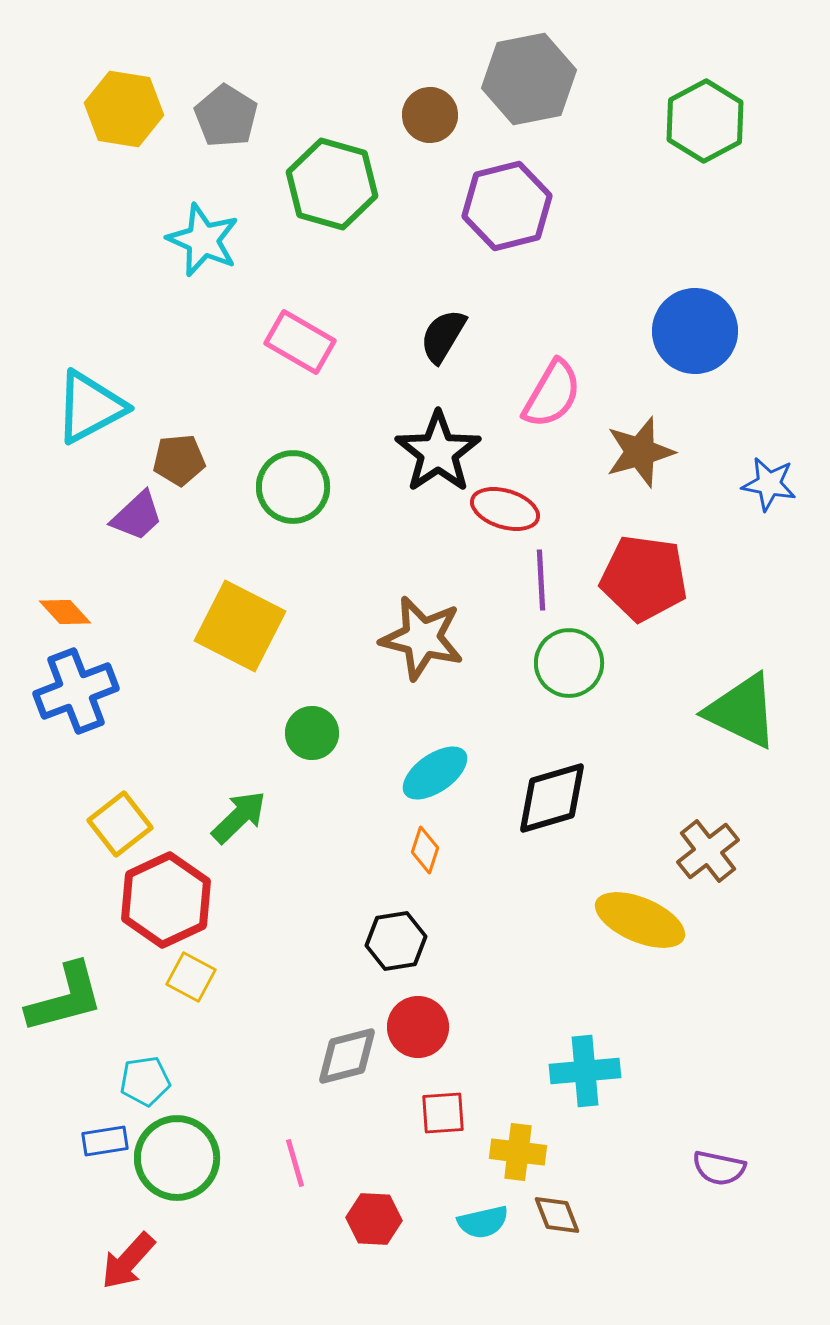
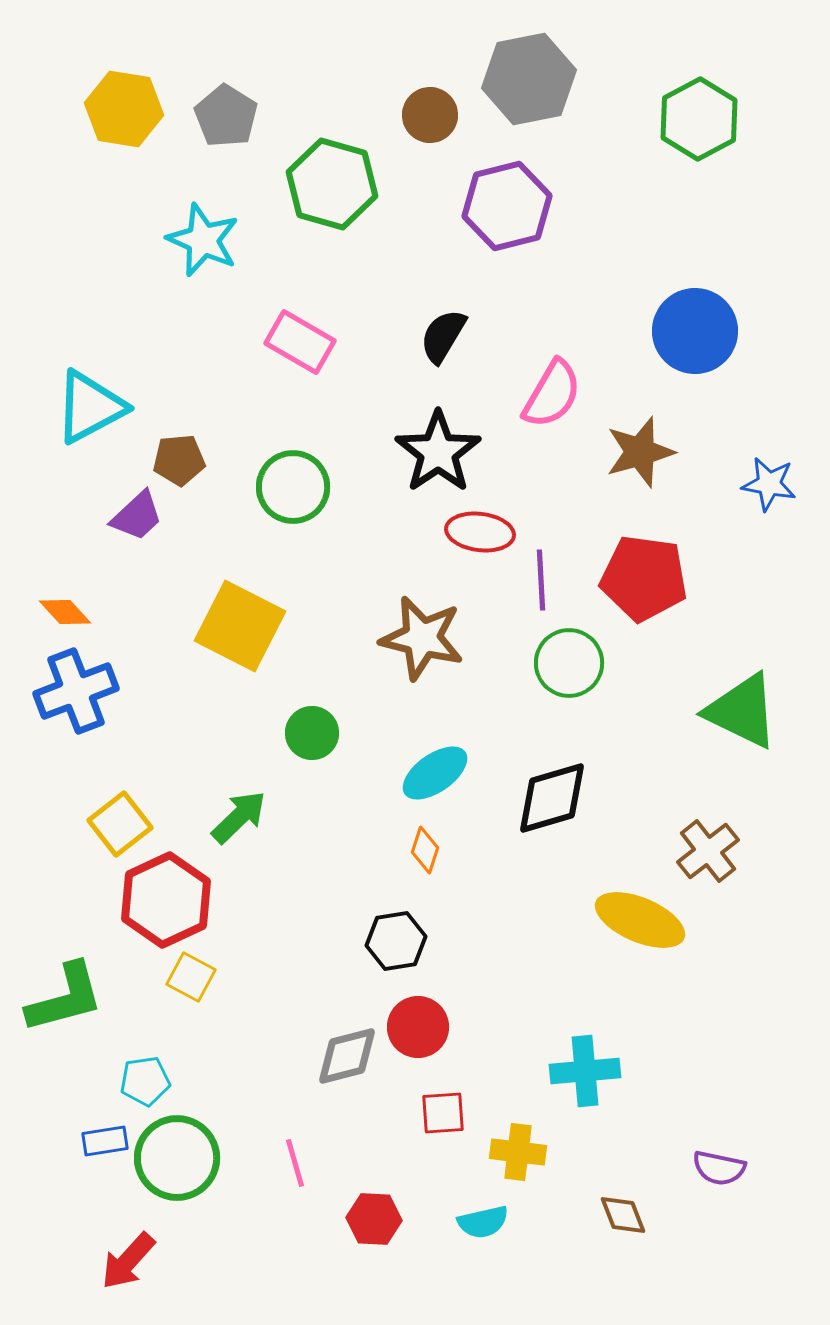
green hexagon at (705, 121): moved 6 px left, 2 px up
red ellipse at (505, 509): moved 25 px left, 23 px down; rotated 10 degrees counterclockwise
brown diamond at (557, 1215): moved 66 px right
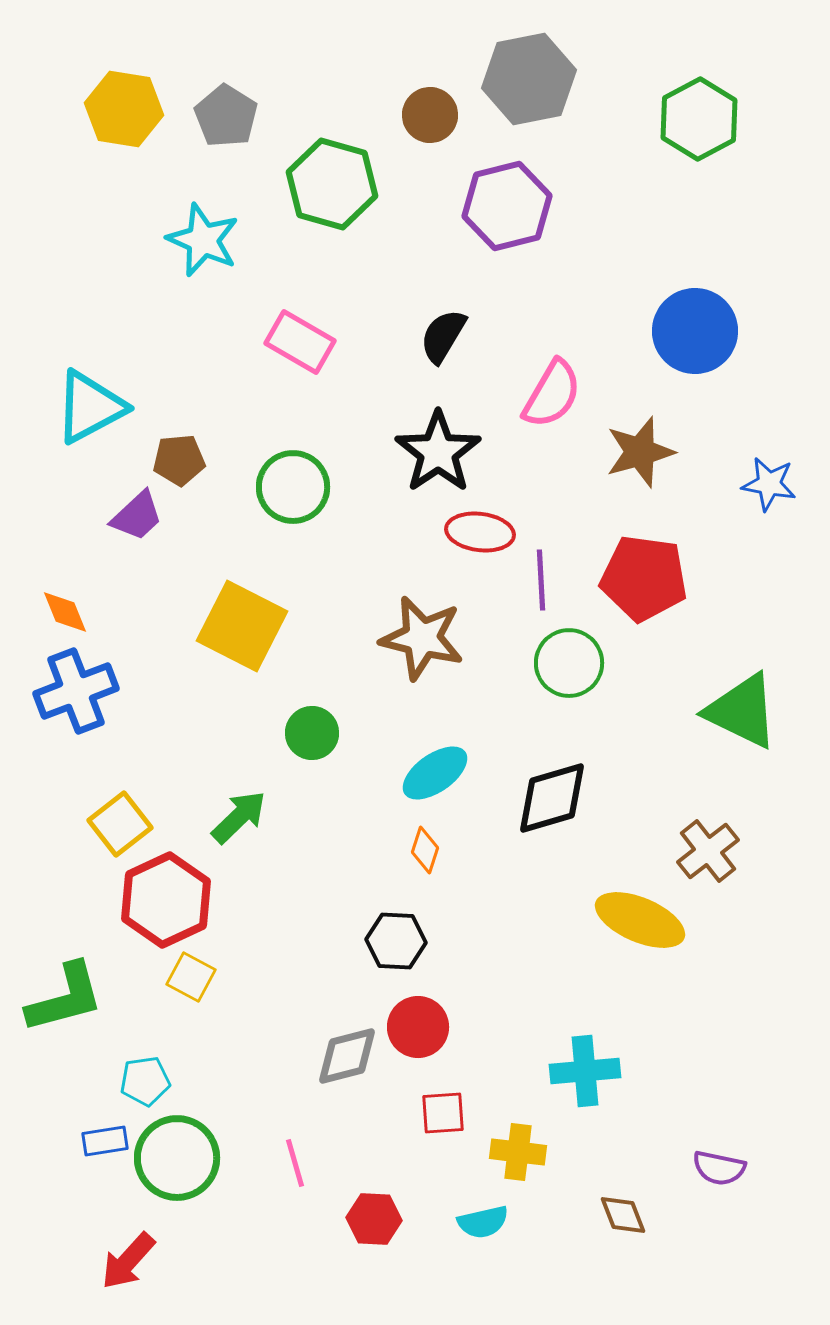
orange diamond at (65, 612): rotated 20 degrees clockwise
yellow square at (240, 626): moved 2 px right
black hexagon at (396, 941): rotated 12 degrees clockwise
